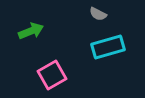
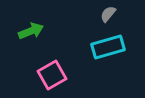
gray semicircle: moved 10 px right; rotated 102 degrees clockwise
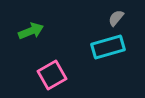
gray semicircle: moved 8 px right, 4 px down
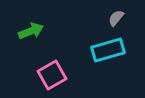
cyan rectangle: moved 3 px down
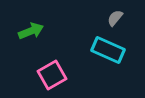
gray semicircle: moved 1 px left
cyan rectangle: rotated 40 degrees clockwise
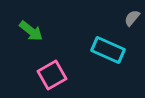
gray semicircle: moved 17 px right
green arrow: rotated 60 degrees clockwise
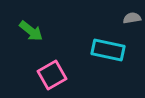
gray semicircle: rotated 42 degrees clockwise
cyan rectangle: rotated 12 degrees counterclockwise
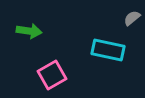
gray semicircle: rotated 30 degrees counterclockwise
green arrow: moved 2 px left; rotated 30 degrees counterclockwise
